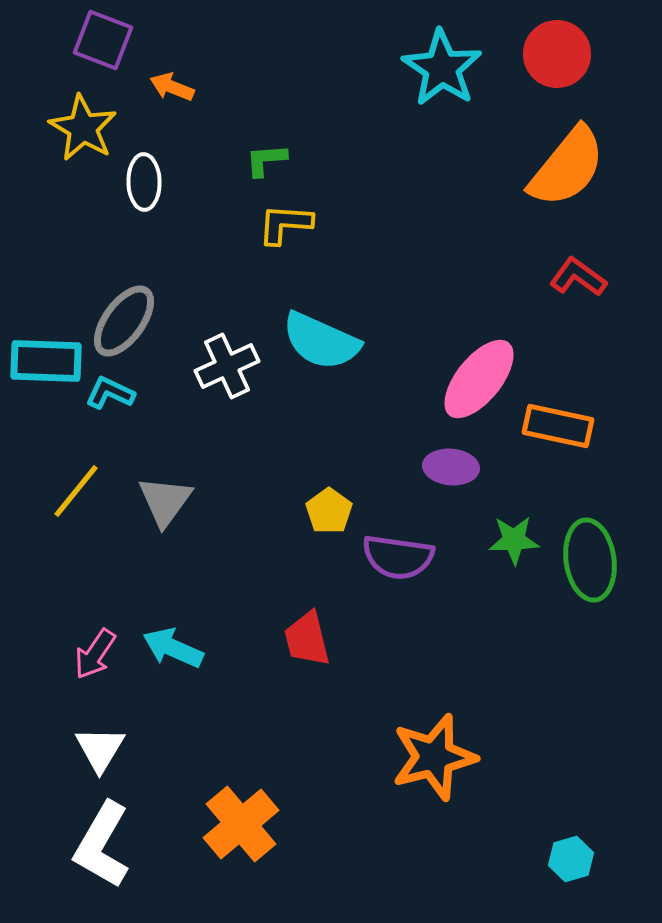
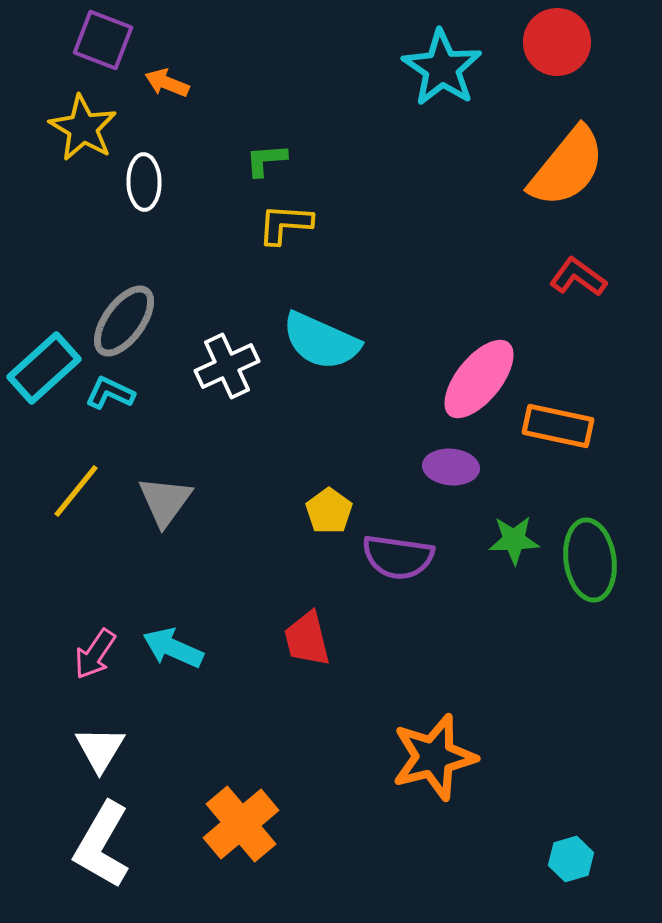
red circle: moved 12 px up
orange arrow: moved 5 px left, 4 px up
cyan rectangle: moved 2 px left, 7 px down; rotated 44 degrees counterclockwise
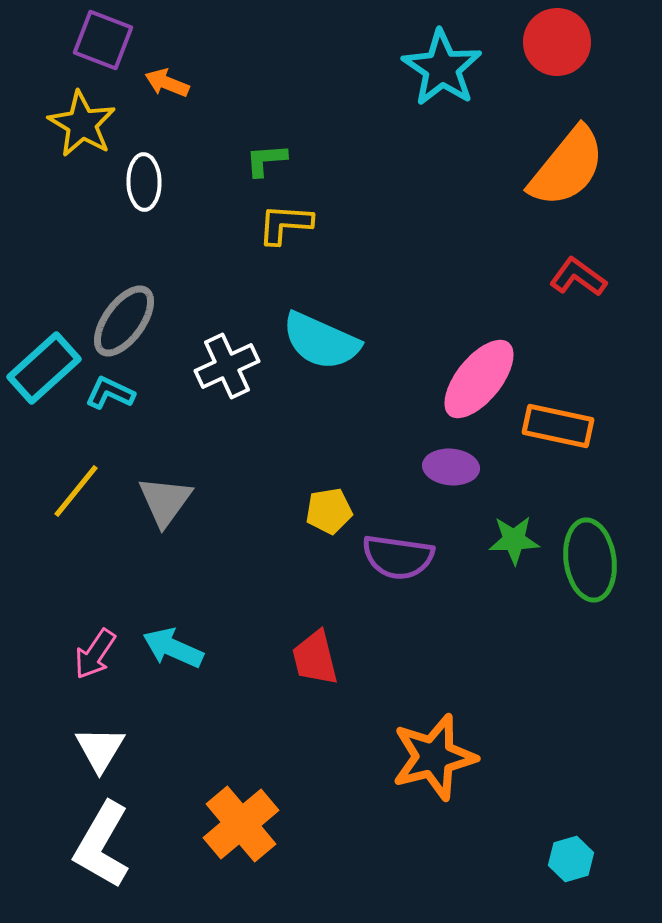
yellow star: moved 1 px left, 4 px up
yellow pentagon: rotated 27 degrees clockwise
red trapezoid: moved 8 px right, 19 px down
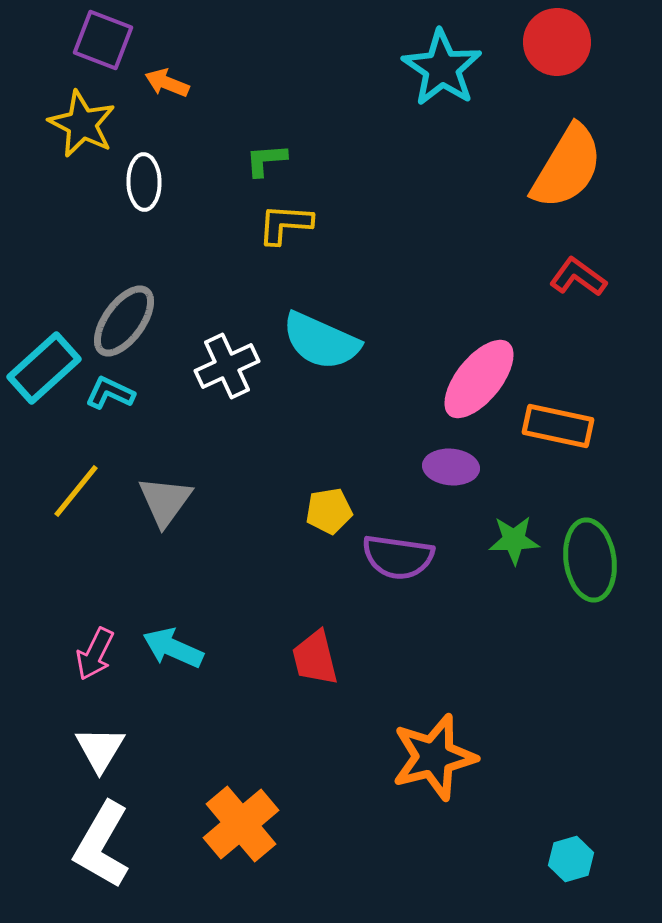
yellow star: rotated 4 degrees counterclockwise
orange semicircle: rotated 8 degrees counterclockwise
pink arrow: rotated 8 degrees counterclockwise
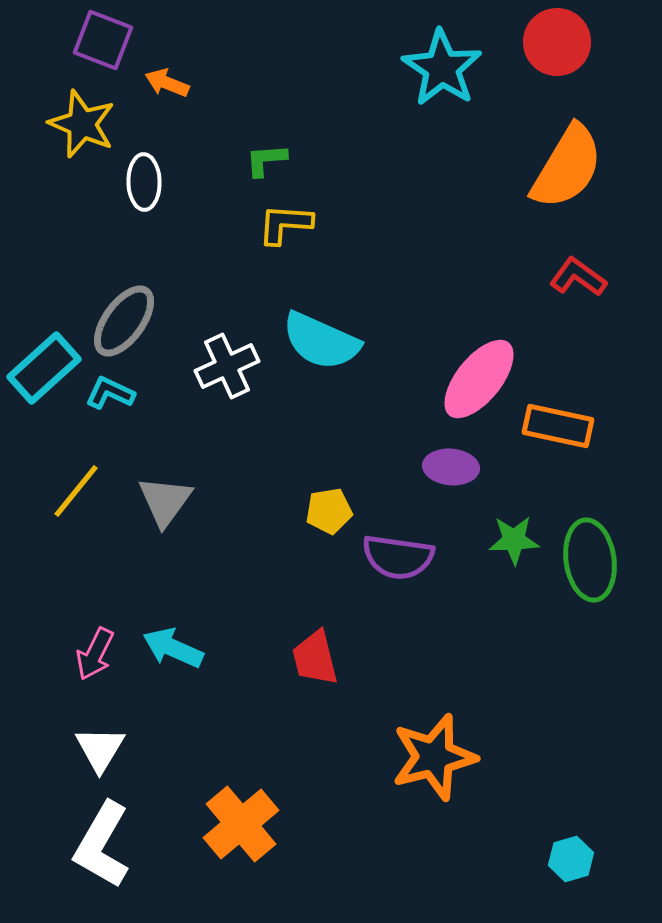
yellow star: rotated 4 degrees counterclockwise
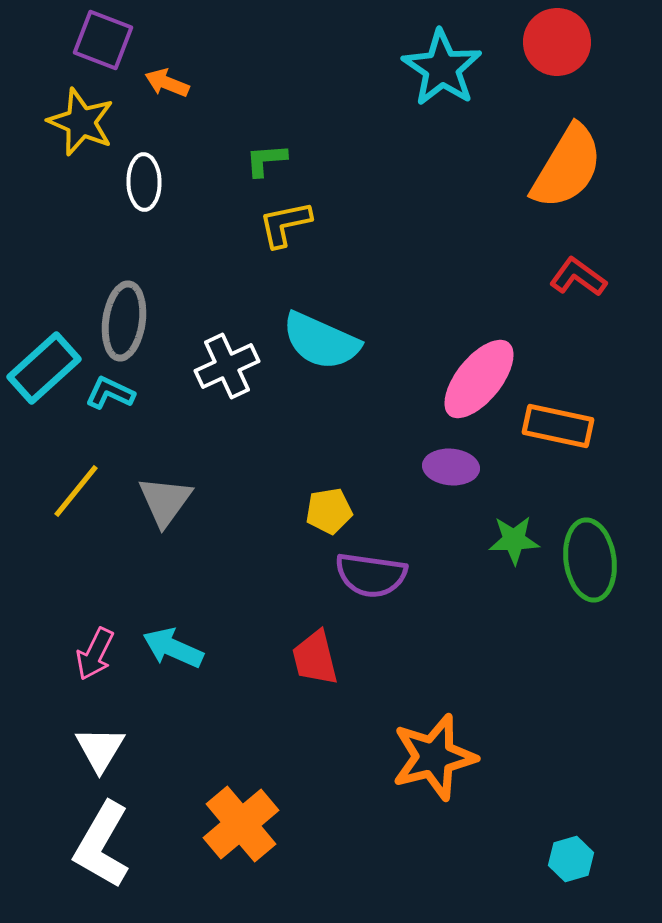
yellow star: moved 1 px left, 2 px up
yellow L-shape: rotated 16 degrees counterclockwise
gray ellipse: rotated 28 degrees counterclockwise
purple semicircle: moved 27 px left, 18 px down
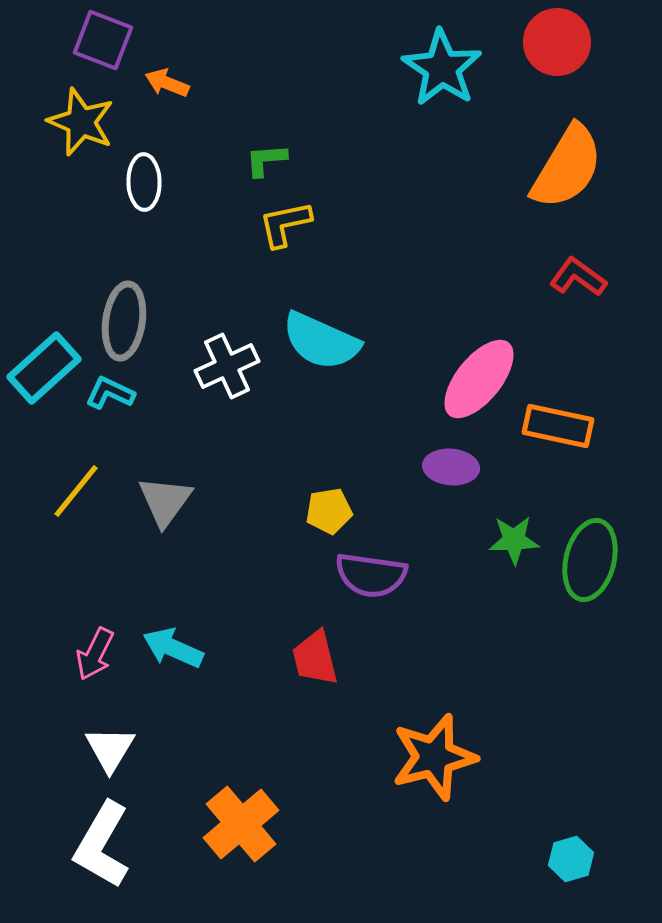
green ellipse: rotated 22 degrees clockwise
white triangle: moved 10 px right
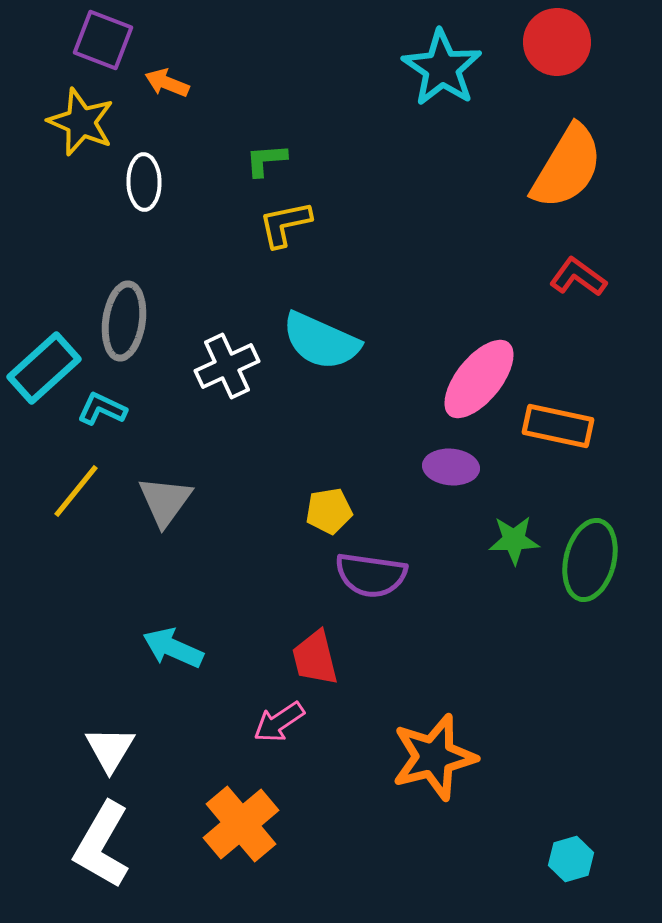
cyan L-shape: moved 8 px left, 16 px down
pink arrow: moved 184 px right, 68 px down; rotated 30 degrees clockwise
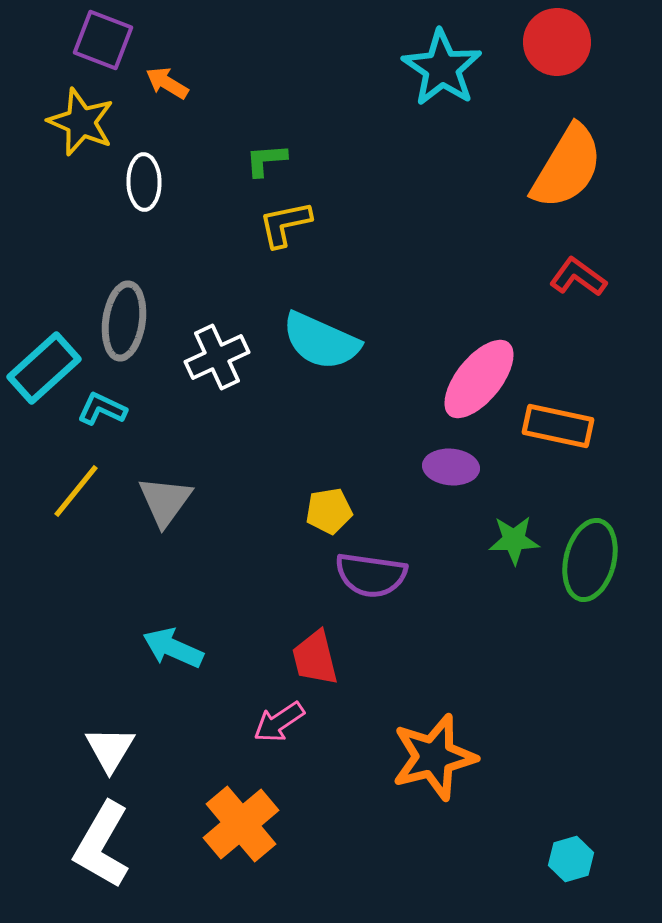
orange arrow: rotated 9 degrees clockwise
white cross: moved 10 px left, 9 px up
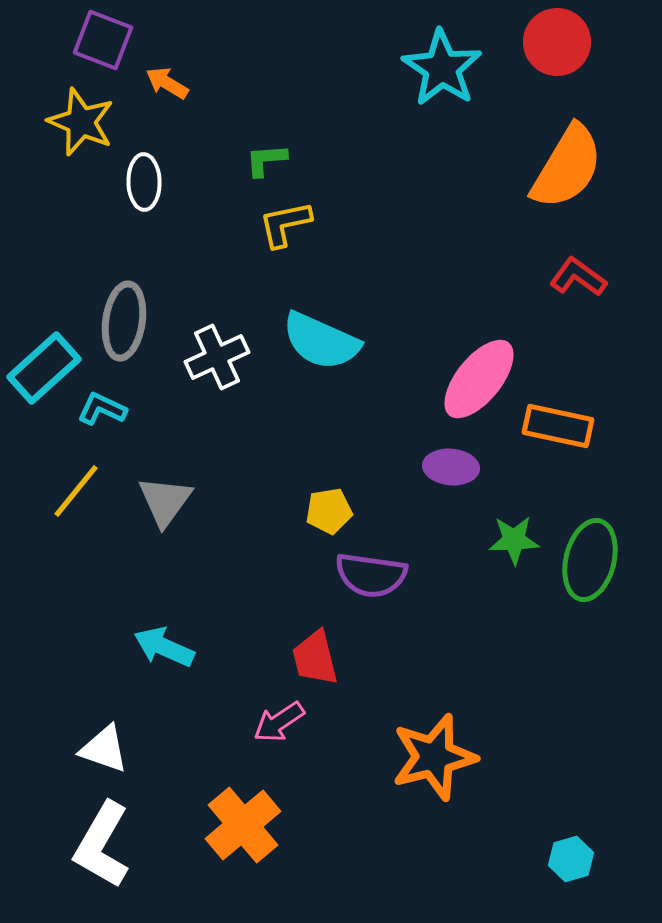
cyan arrow: moved 9 px left, 1 px up
white triangle: moved 6 px left; rotated 42 degrees counterclockwise
orange cross: moved 2 px right, 1 px down
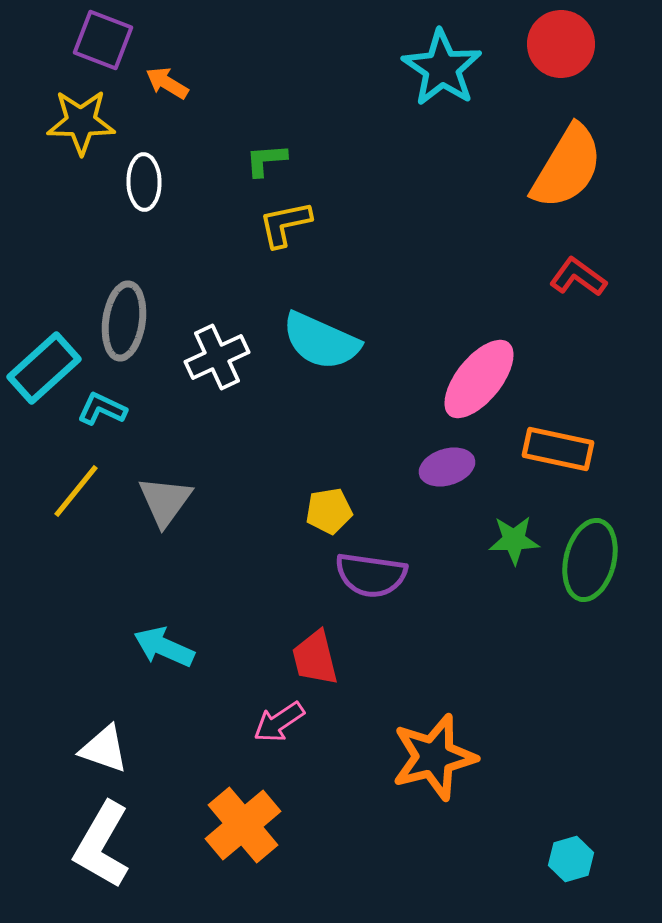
red circle: moved 4 px right, 2 px down
yellow star: rotated 22 degrees counterclockwise
orange rectangle: moved 23 px down
purple ellipse: moved 4 px left; rotated 22 degrees counterclockwise
